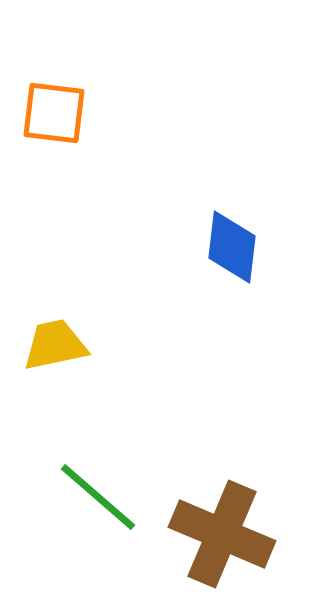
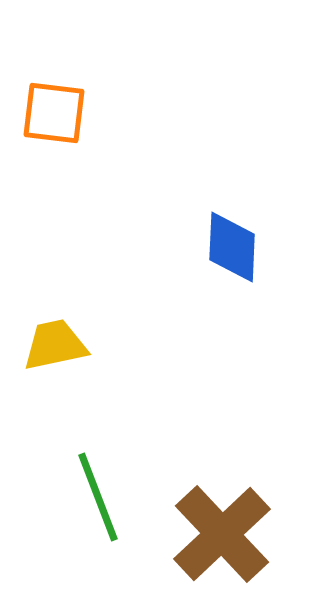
blue diamond: rotated 4 degrees counterclockwise
green line: rotated 28 degrees clockwise
brown cross: rotated 24 degrees clockwise
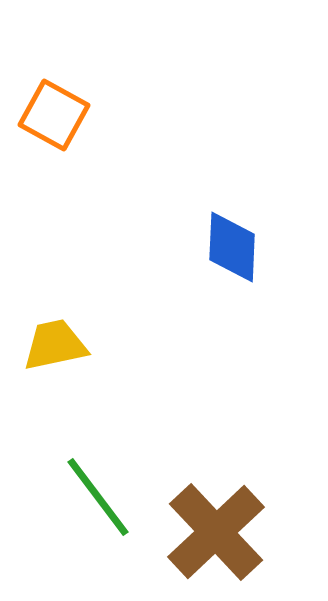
orange square: moved 2 px down; rotated 22 degrees clockwise
green line: rotated 16 degrees counterclockwise
brown cross: moved 6 px left, 2 px up
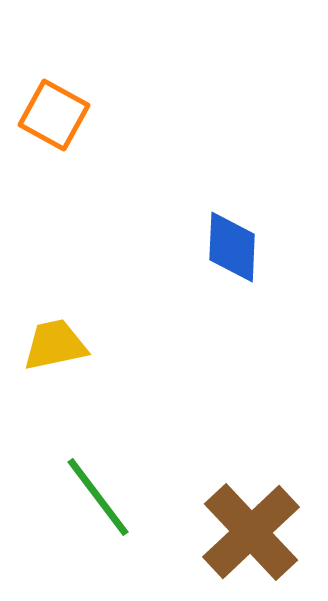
brown cross: moved 35 px right
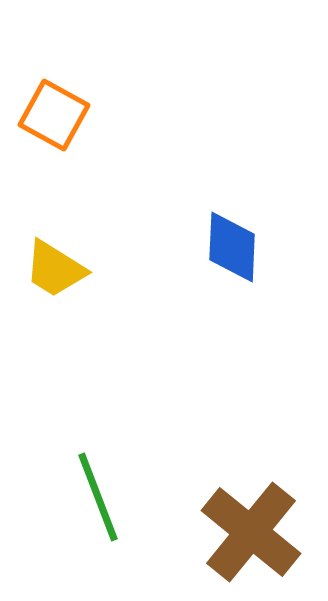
yellow trapezoid: moved 76 px up; rotated 136 degrees counterclockwise
green line: rotated 16 degrees clockwise
brown cross: rotated 8 degrees counterclockwise
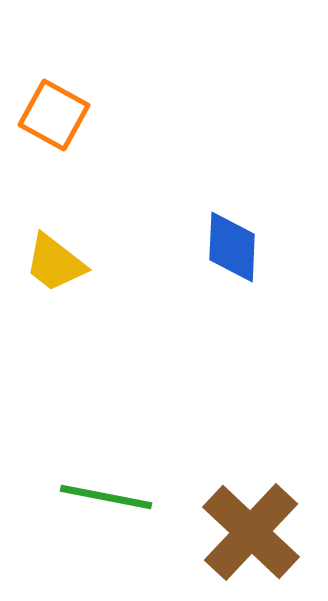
yellow trapezoid: moved 6 px up; rotated 6 degrees clockwise
green line: moved 8 px right; rotated 58 degrees counterclockwise
brown cross: rotated 4 degrees clockwise
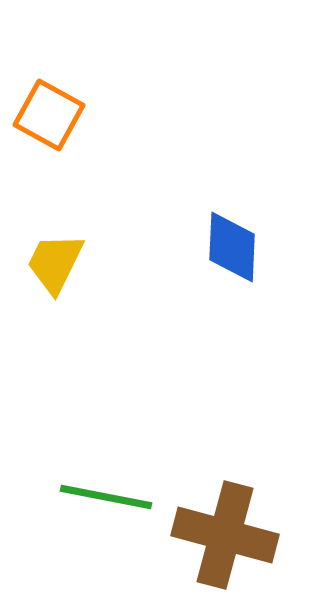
orange square: moved 5 px left
yellow trapezoid: rotated 78 degrees clockwise
brown cross: moved 26 px left, 3 px down; rotated 28 degrees counterclockwise
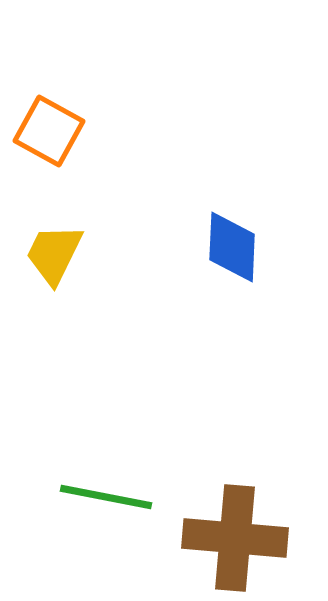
orange square: moved 16 px down
yellow trapezoid: moved 1 px left, 9 px up
brown cross: moved 10 px right, 3 px down; rotated 10 degrees counterclockwise
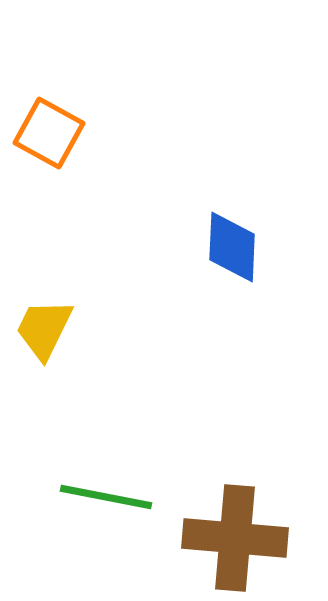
orange square: moved 2 px down
yellow trapezoid: moved 10 px left, 75 px down
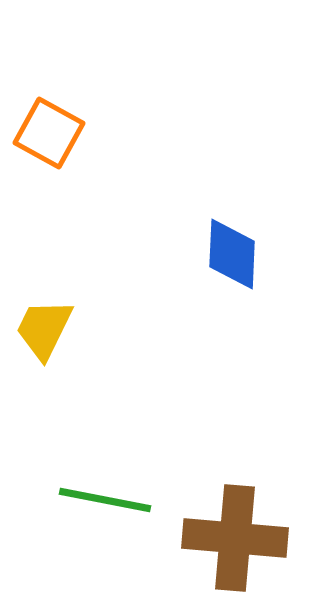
blue diamond: moved 7 px down
green line: moved 1 px left, 3 px down
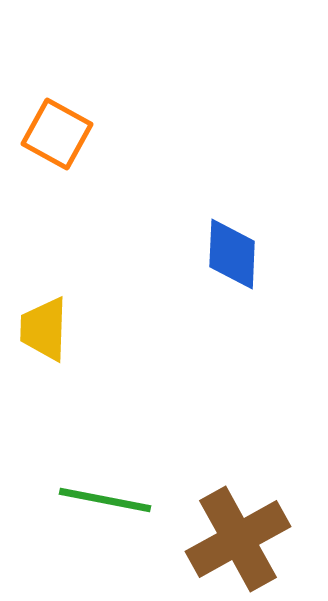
orange square: moved 8 px right, 1 px down
yellow trapezoid: rotated 24 degrees counterclockwise
brown cross: moved 3 px right, 1 px down; rotated 34 degrees counterclockwise
